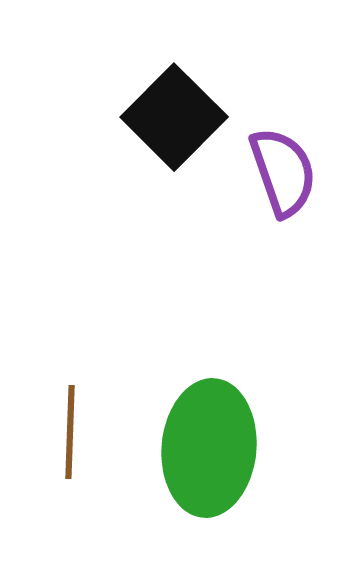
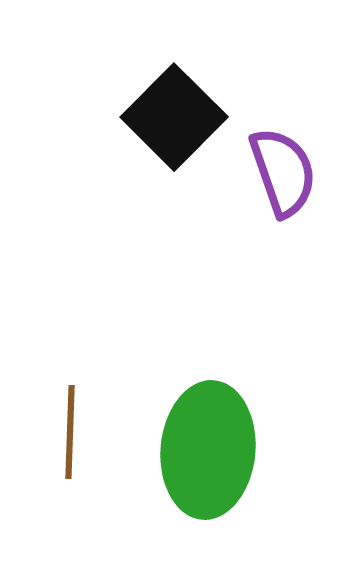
green ellipse: moved 1 px left, 2 px down
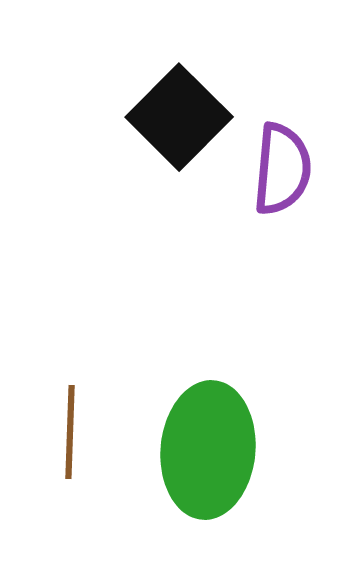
black square: moved 5 px right
purple semicircle: moved 1 px left, 3 px up; rotated 24 degrees clockwise
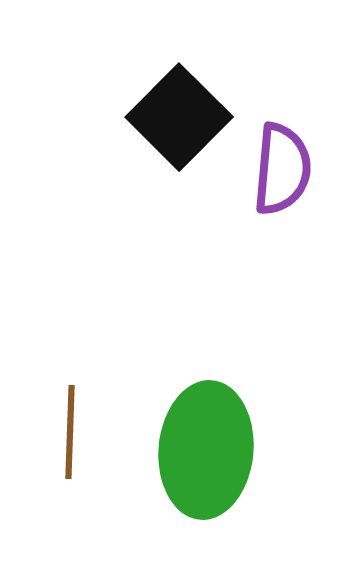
green ellipse: moved 2 px left
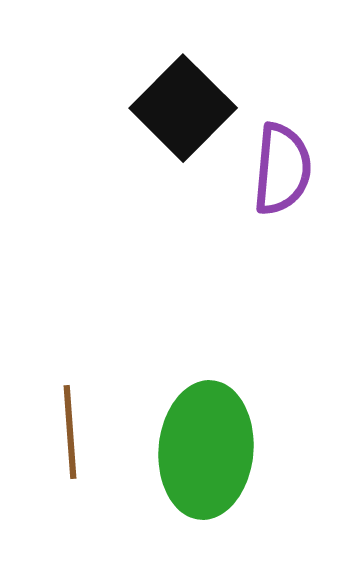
black square: moved 4 px right, 9 px up
brown line: rotated 6 degrees counterclockwise
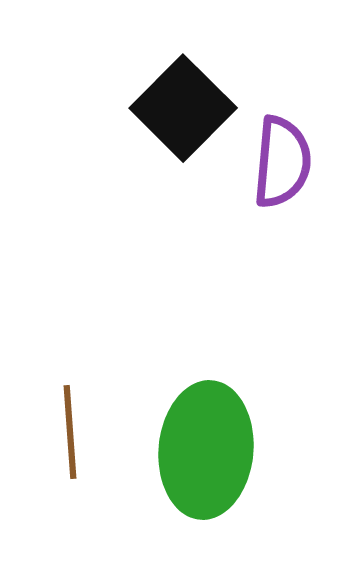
purple semicircle: moved 7 px up
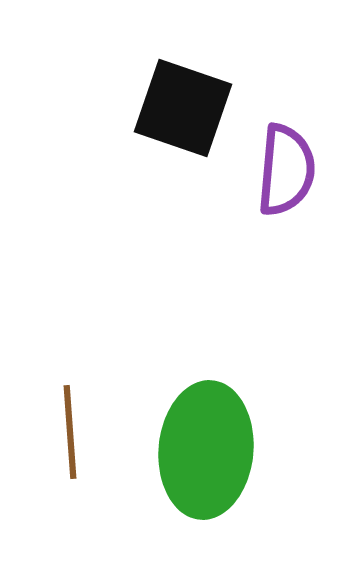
black square: rotated 26 degrees counterclockwise
purple semicircle: moved 4 px right, 8 px down
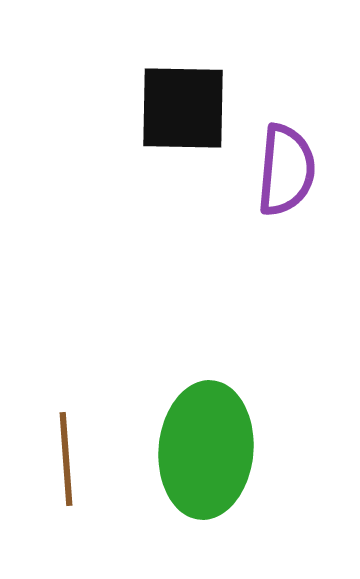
black square: rotated 18 degrees counterclockwise
brown line: moved 4 px left, 27 px down
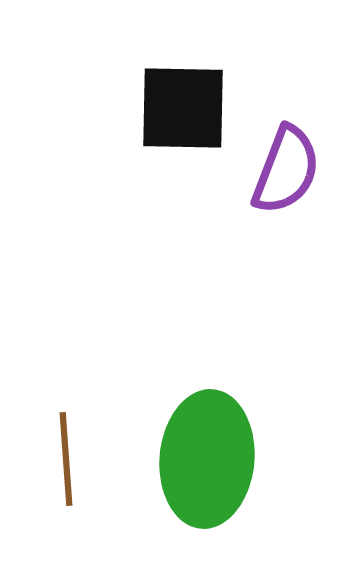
purple semicircle: rotated 16 degrees clockwise
green ellipse: moved 1 px right, 9 px down
